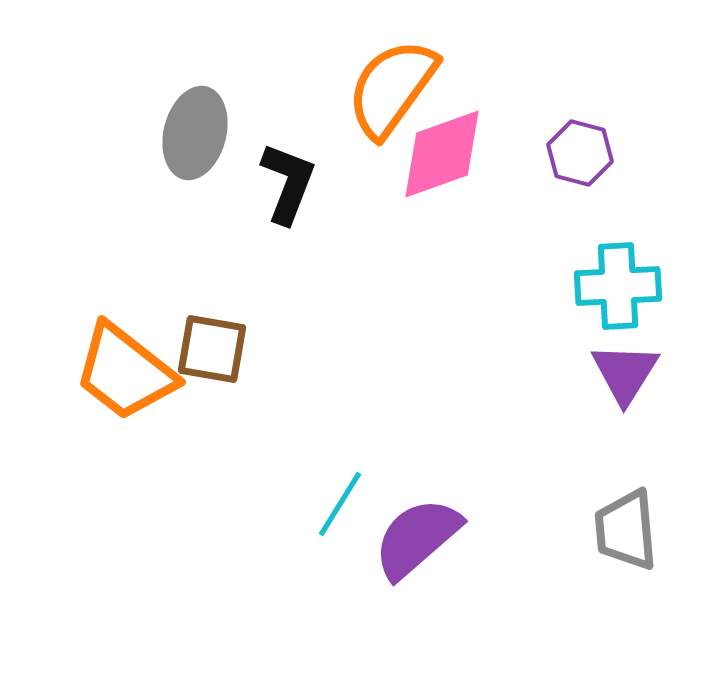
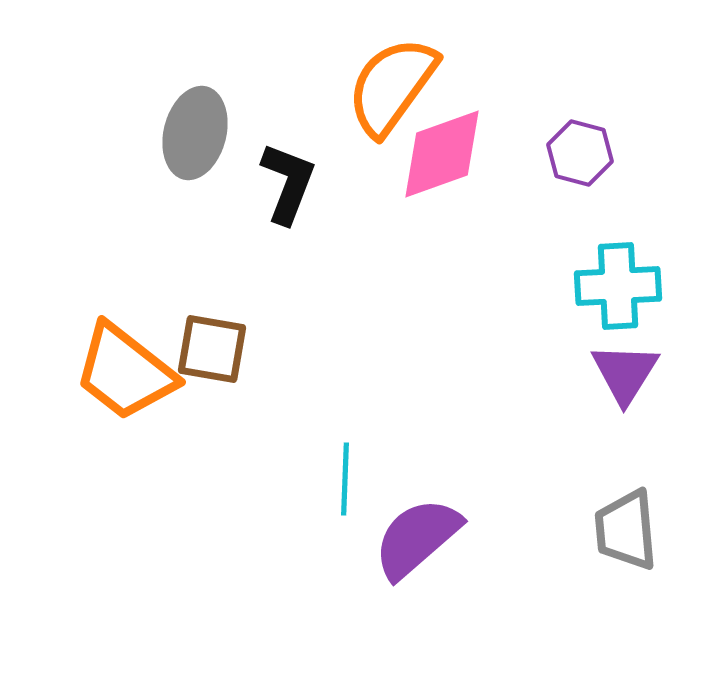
orange semicircle: moved 2 px up
cyan line: moved 5 px right, 25 px up; rotated 30 degrees counterclockwise
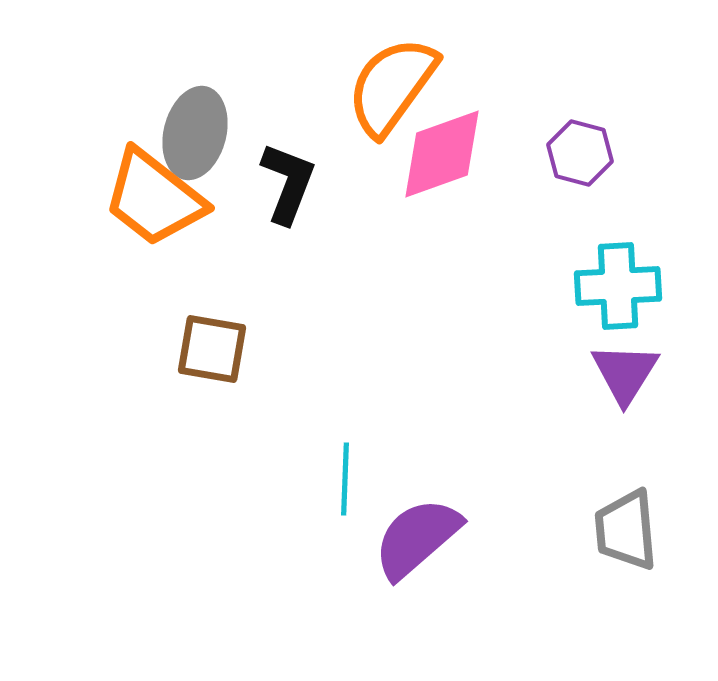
orange trapezoid: moved 29 px right, 174 px up
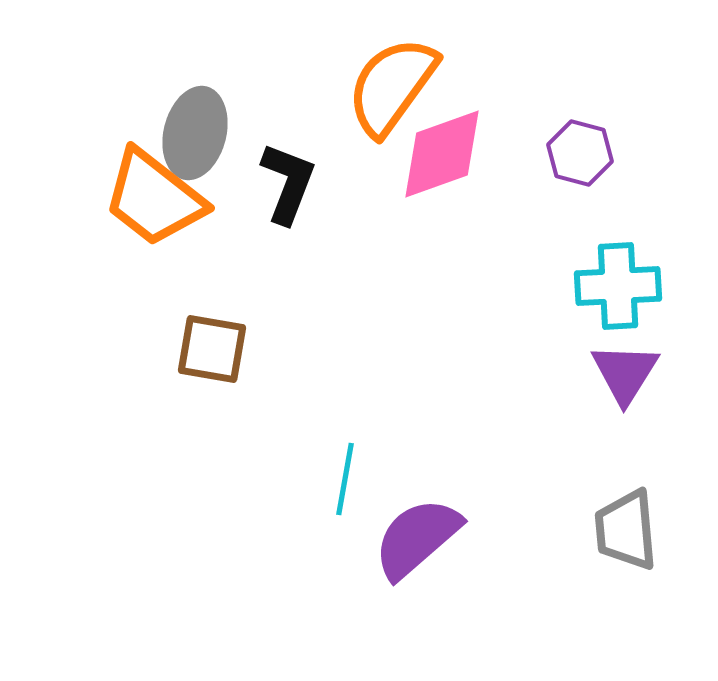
cyan line: rotated 8 degrees clockwise
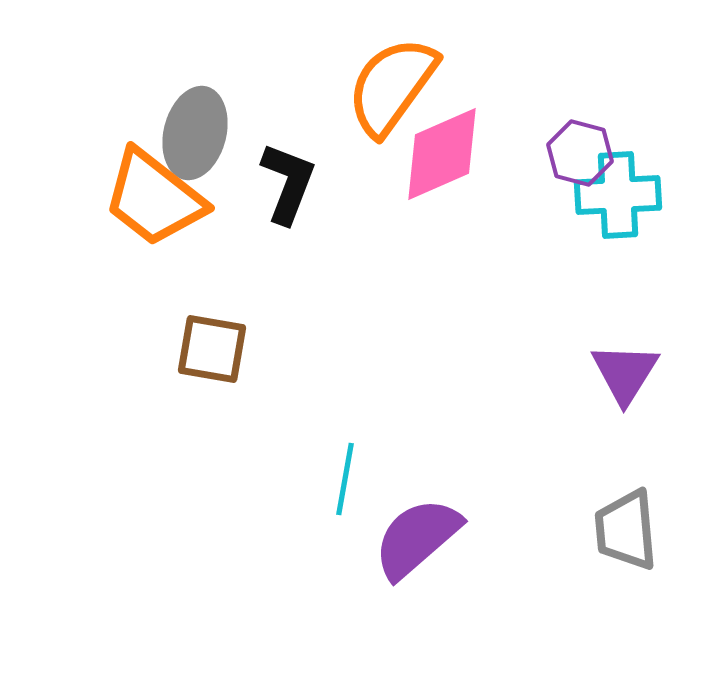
pink diamond: rotated 4 degrees counterclockwise
cyan cross: moved 91 px up
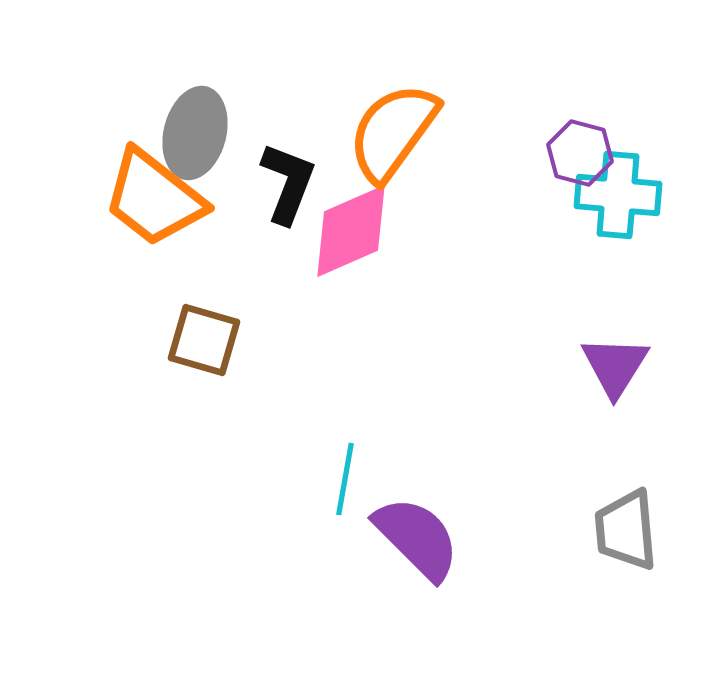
orange semicircle: moved 1 px right, 46 px down
pink diamond: moved 91 px left, 77 px down
cyan cross: rotated 8 degrees clockwise
brown square: moved 8 px left, 9 px up; rotated 6 degrees clockwise
purple triangle: moved 10 px left, 7 px up
purple semicircle: rotated 86 degrees clockwise
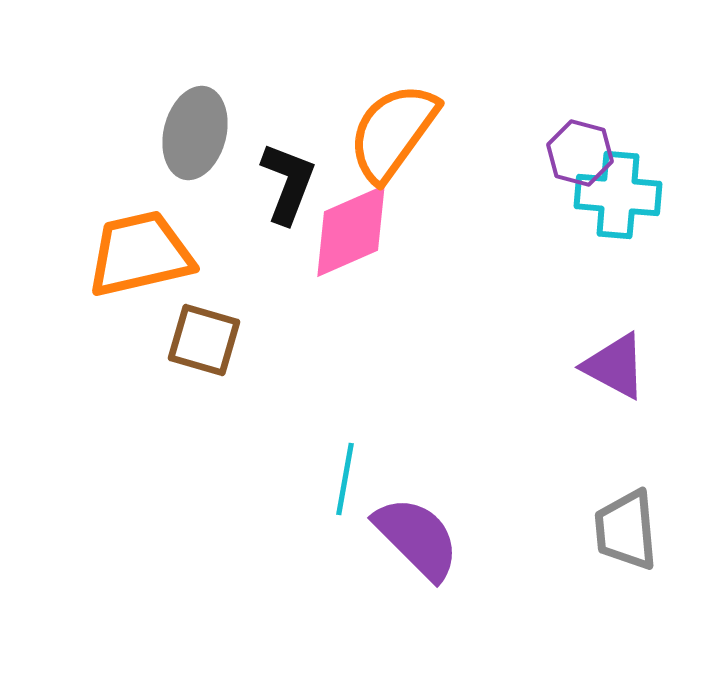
orange trapezoid: moved 14 px left, 56 px down; rotated 129 degrees clockwise
purple triangle: rotated 34 degrees counterclockwise
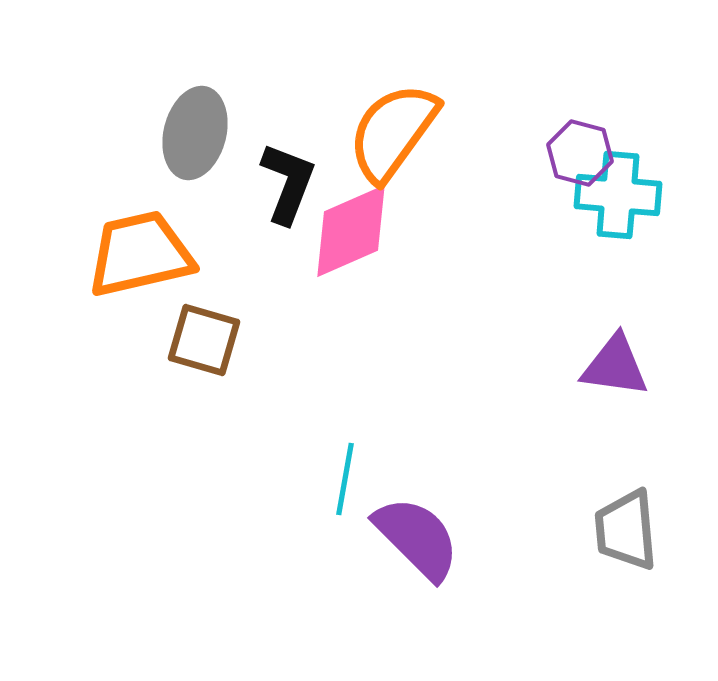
purple triangle: rotated 20 degrees counterclockwise
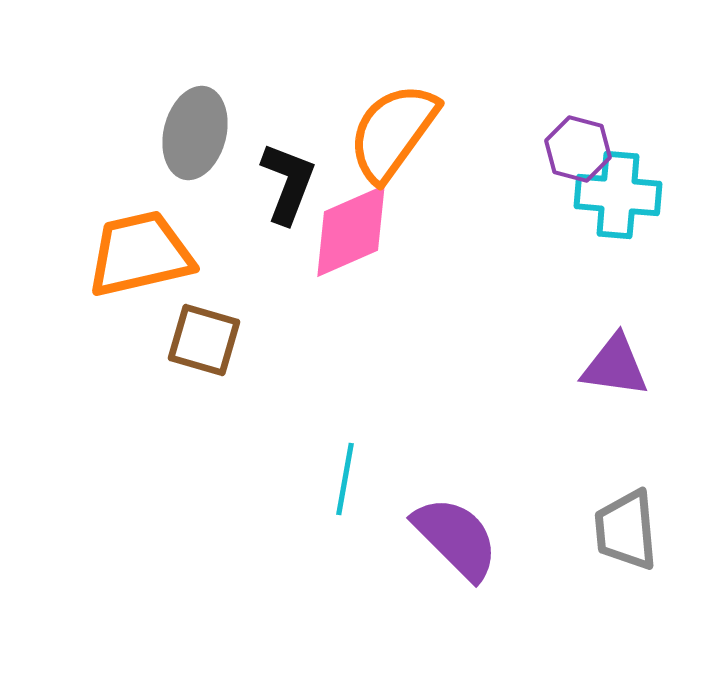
purple hexagon: moved 2 px left, 4 px up
purple semicircle: moved 39 px right
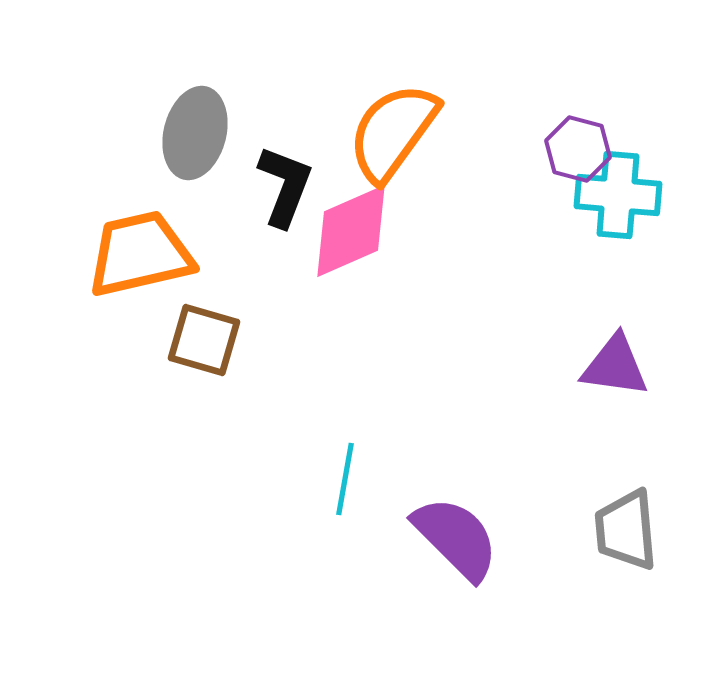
black L-shape: moved 3 px left, 3 px down
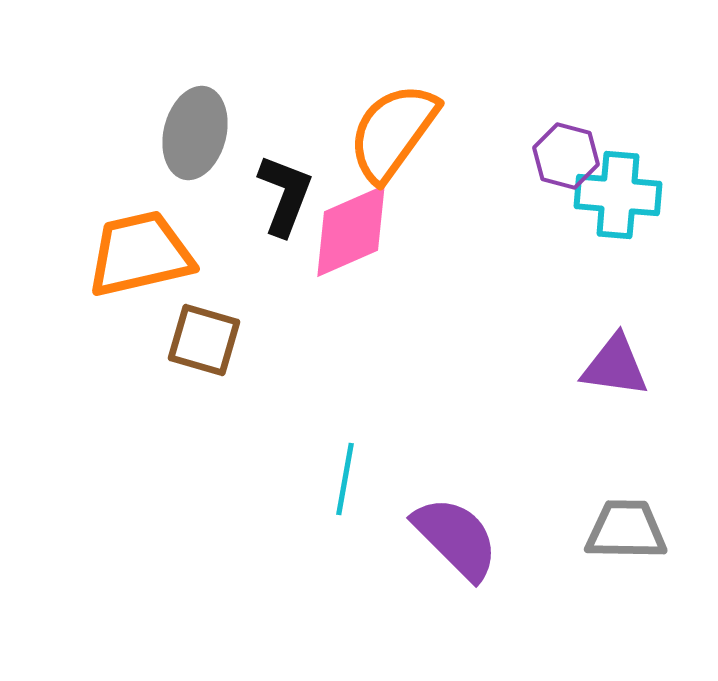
purple hexagon: moved 12 px left, 7 px down
black L-shape: moved 9 px down
gray trapezoid: rotated 96 degrees clockwise
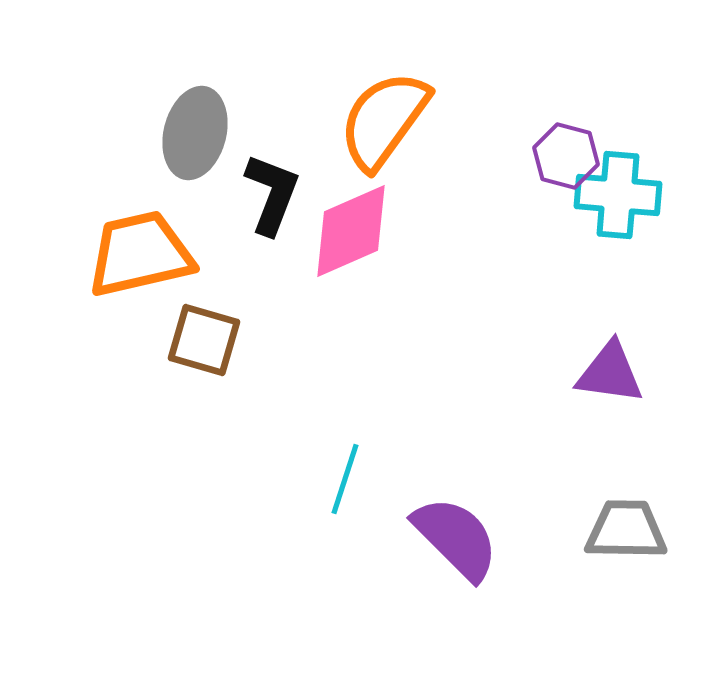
orange semicircle: moved 9 px left, 12 px up
black L-shape: moved 13 px left, 1 px up
purple triangle: moved 5 px left, 7 px down
cyan line: rotated 8 degrees clockwise
